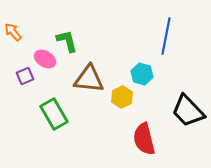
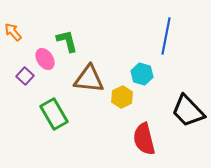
pink ellipse: rotated 25 degrees clockwise
purple square: rotated 24 degrees counterclockwise
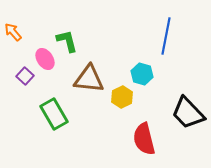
black trapezoid: moved 2 px down
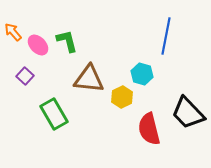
pink ellipse: moved 7 px left, 14 px up; rotated 10 degrees counterclockwise
red semicircle: moved 5 px right, 10 px up
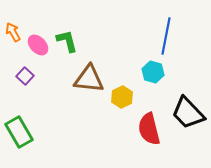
orange arrow: rotated 12 degrees clockwise
cyan hexagon: moved 11 px right, 2 px up
green rectangle: moved 35 px left, 18 px down
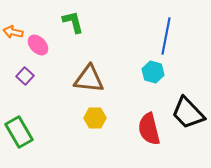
orange arrow: rotated 48 degrees counterclockwise
green L-shape: moved 6 px right, 19 px up
yellow hexagon: moved 27 px left, 21 px down; rotated 25 degrees clockwise
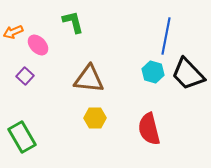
orange arrow: rotated 36 degrees counterclockwise
black trapezoid: moved 39 px up
green rectangle: moved 3 px right, 5 px down
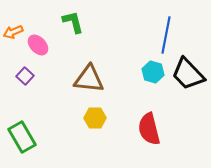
blue line: moved 1 px up
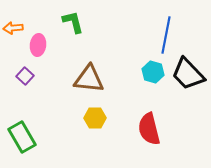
orange arrow: moved 4 px up; rotated 18 degrees clockwise
pink ellipse: rotated 50 degrees clockwise
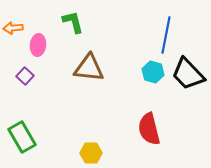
brown triangle: moved 11 px up
yellow hexagon: moved 4 px left, 35 px down
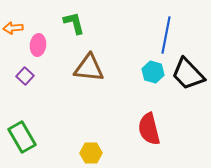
green L-shape: moved 1 px right, 1 px down
